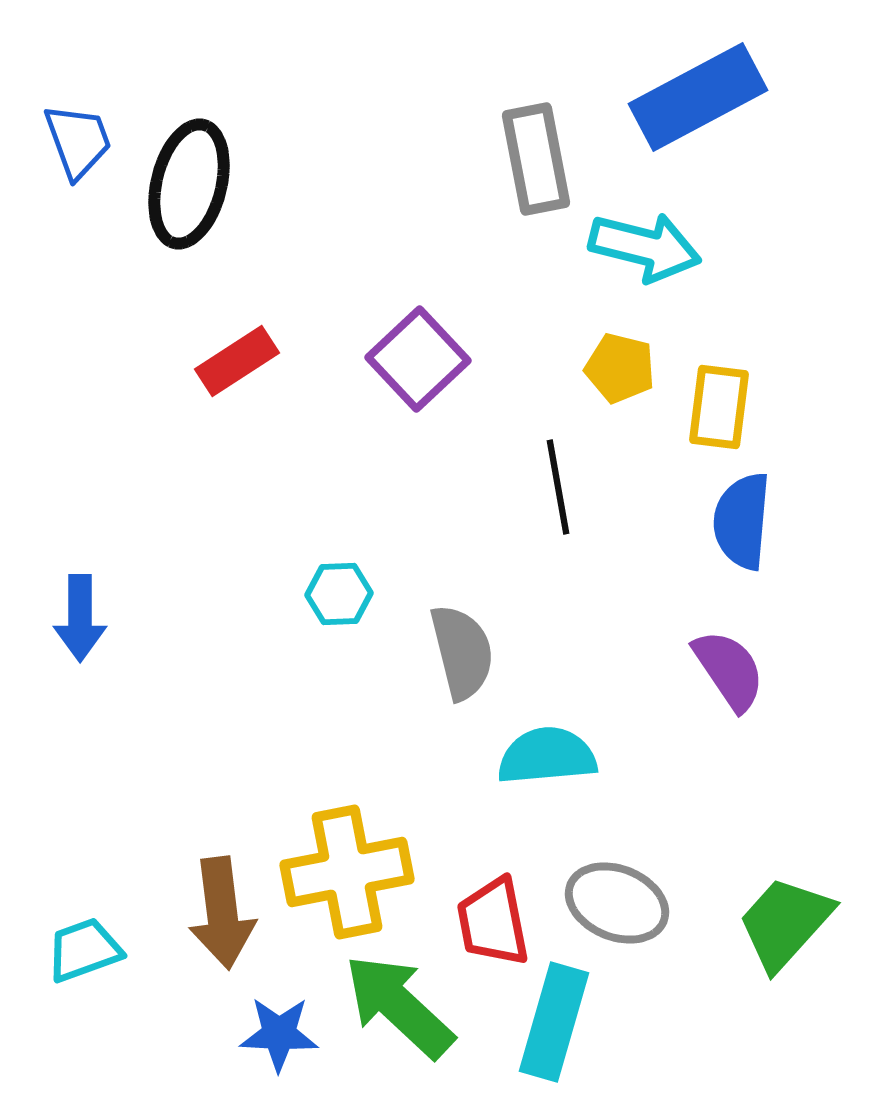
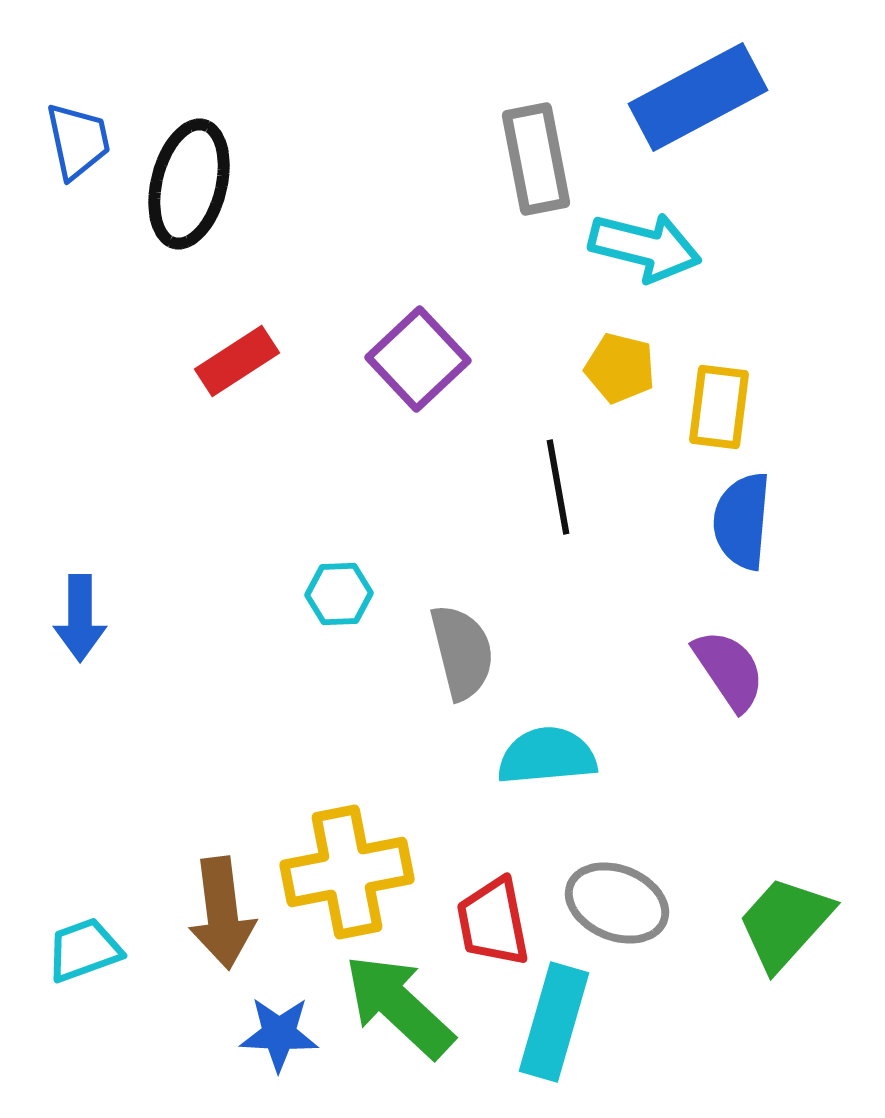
blue trapezoid: rotated 8 degrees clockwise
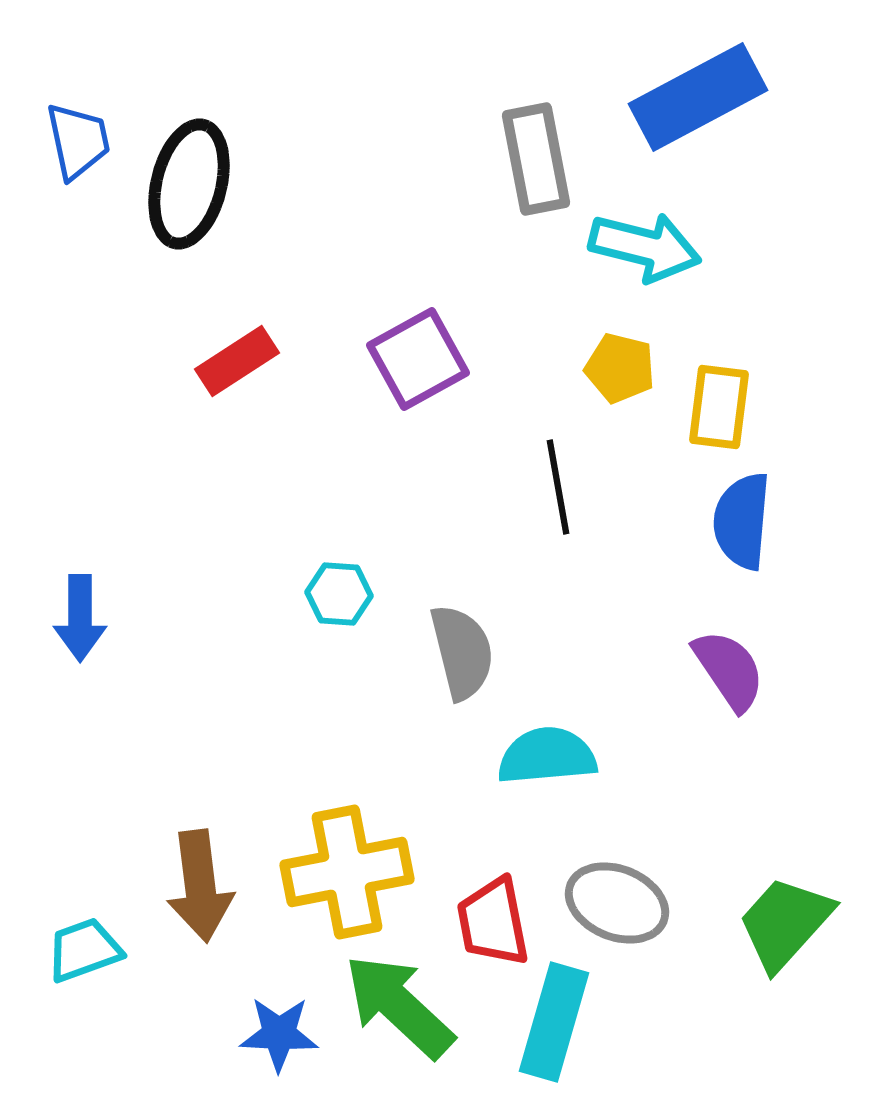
purple square: rotated 14 degrees clockwise
cyan hexagon: rotated 6 degrees clockwise
brown arrow: moved 22 px left, 27 px up
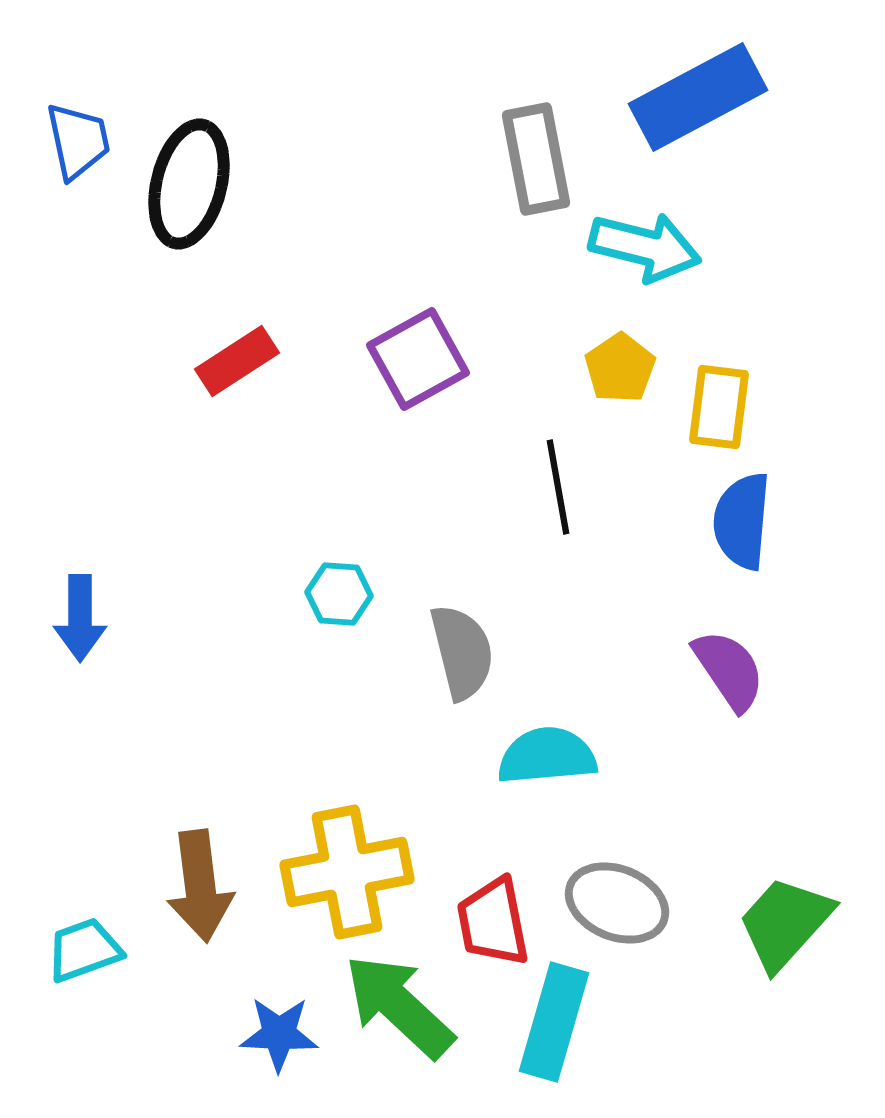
yellow pentagon: rotated 24 degrees clockwise
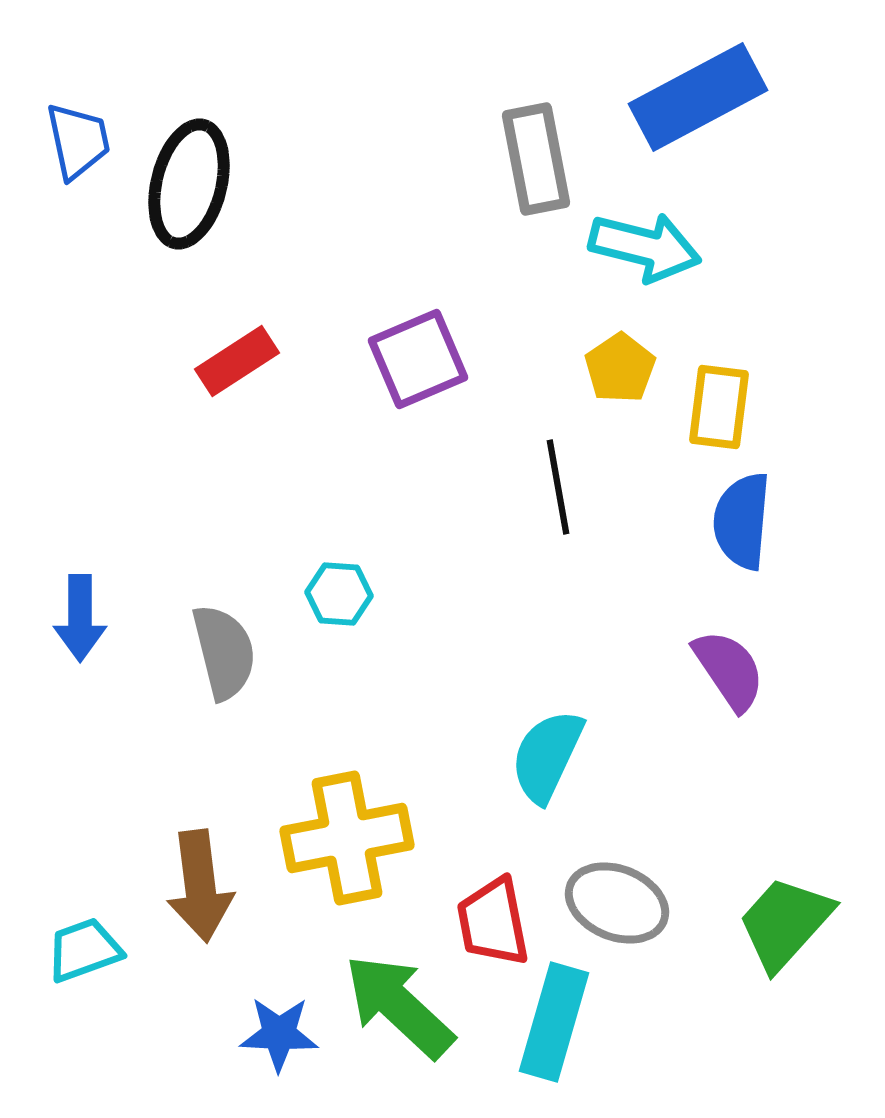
purple square: rotated 6 degrees clockwise
gray semicircle: moved 238 px left
cyan semicircle: rotated 60 degrees counterclockwise
yellow cross: moved 34 px up
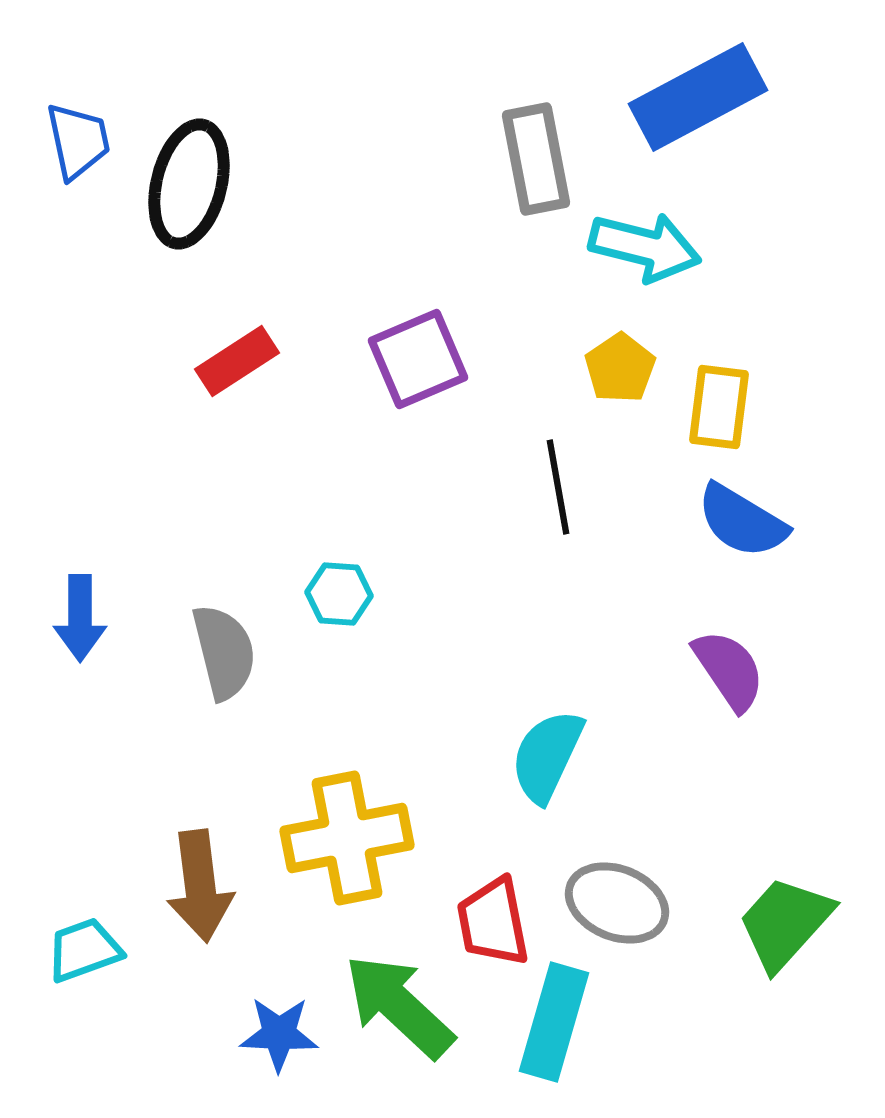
blue semicircle: rotated 64 degrees counterclockwise
